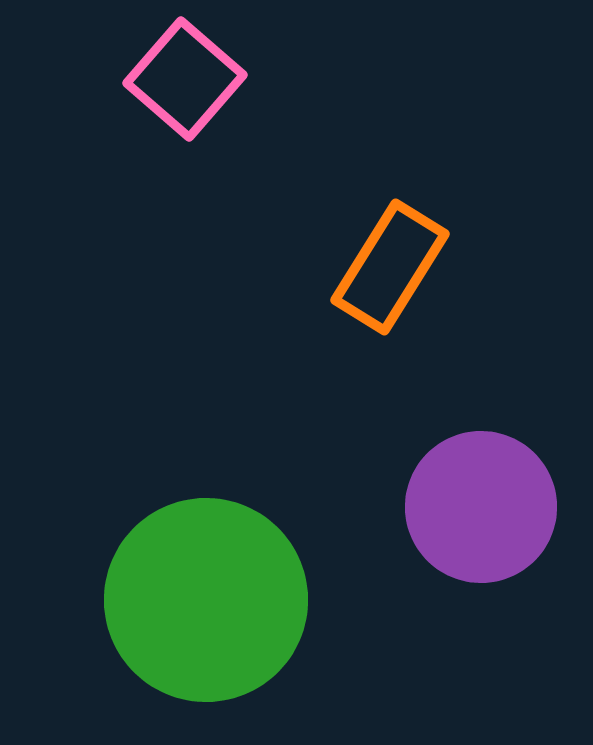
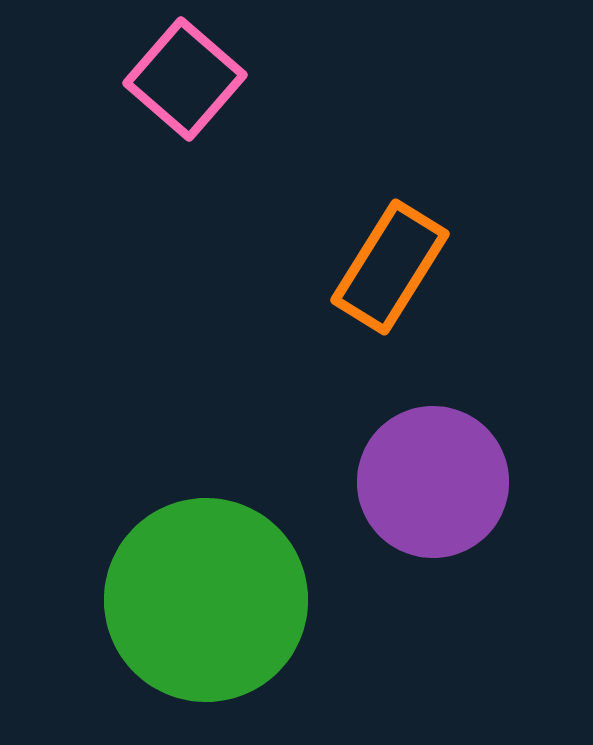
purple circle: moved 48 px left, 25 px up
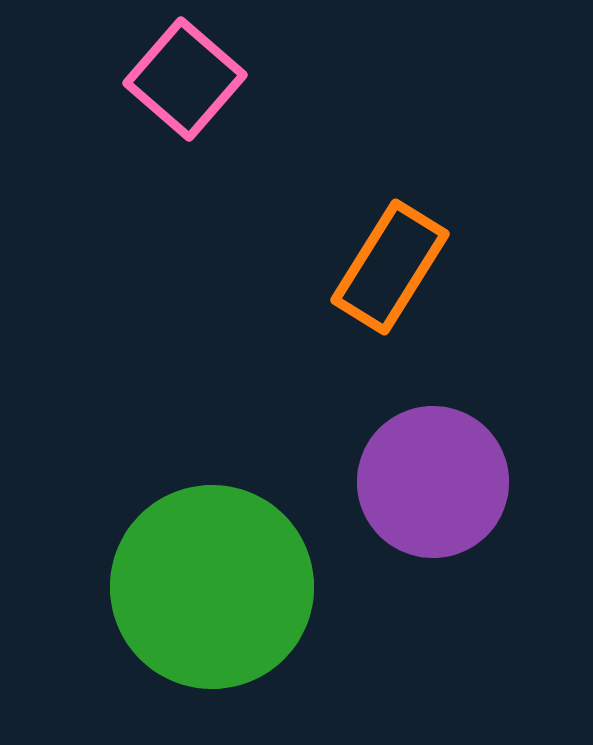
green circle: moved 6 px right, 13 px up
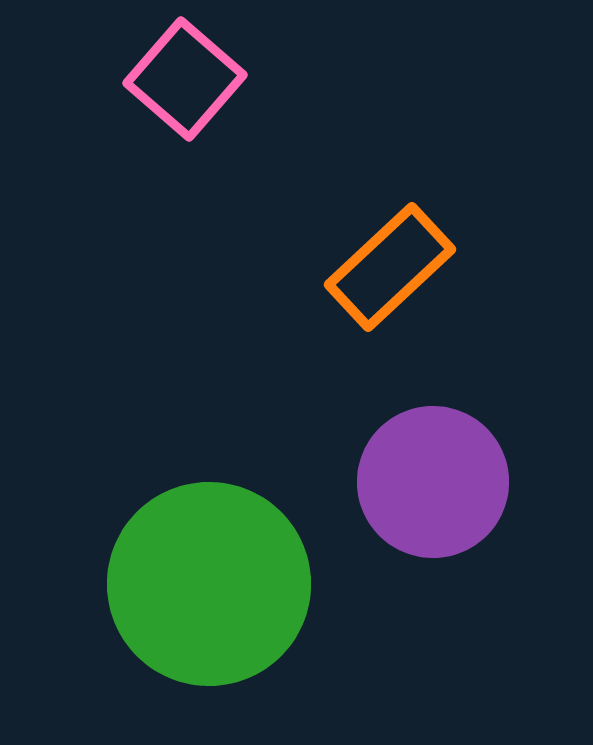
orange rectangle: rotated 15 degrees clockwise
green circle: moved 3 px left, 3 px up
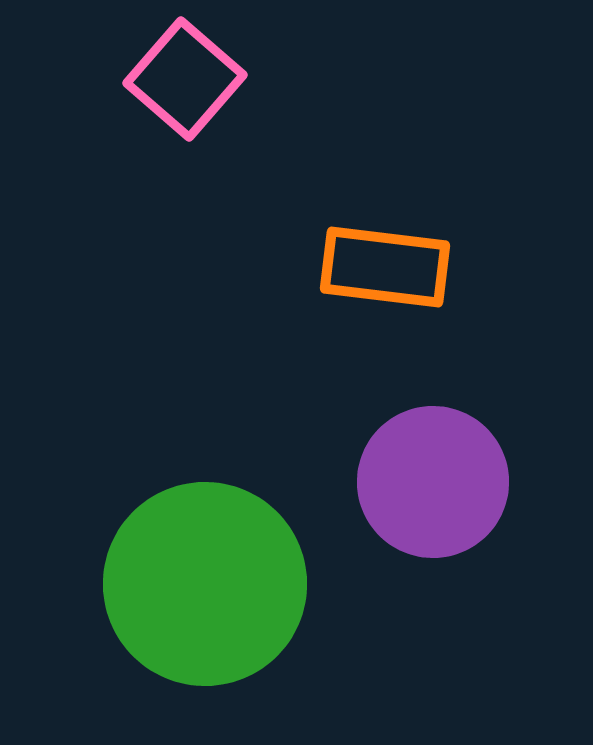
orange rectangle: moved 5 px left; rotated 50 degrees clockwise
green circle: moved 4 px left
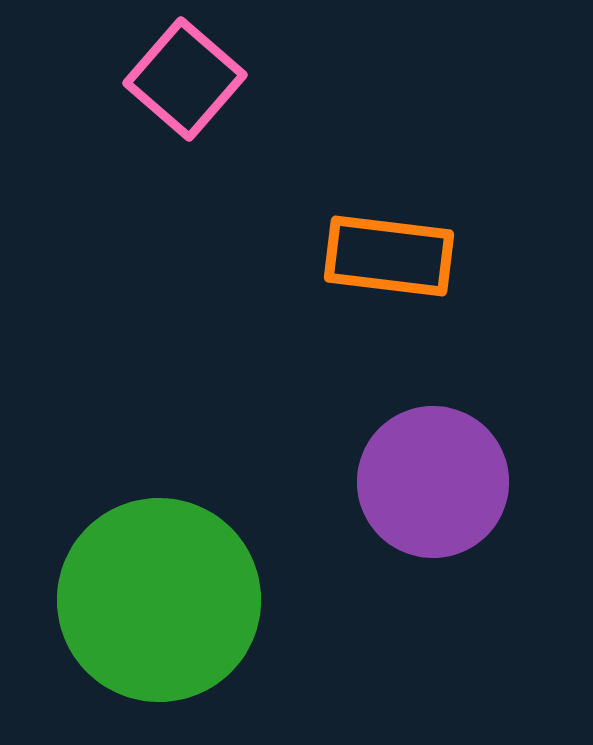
orange rectangle: moved 4 px right, 11 px up
green circle: moved 46 px left, 16 px down
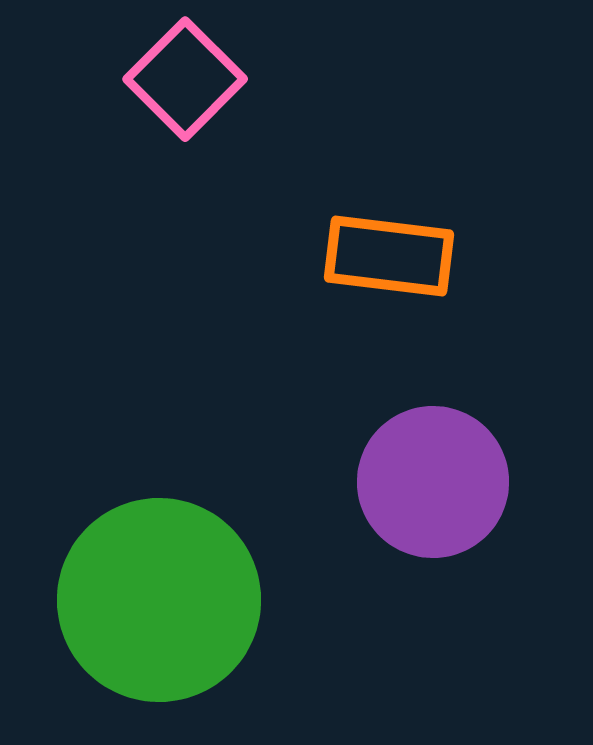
pink square: rotated 4 degrees clockwise
